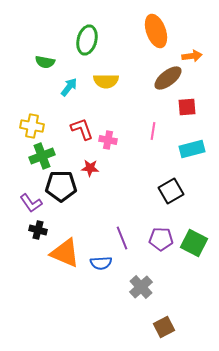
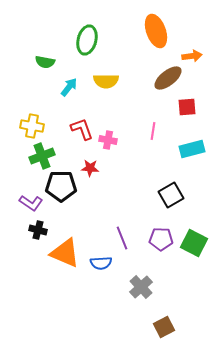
black square: moved 4 px down
purple L-shape: rotated 20 degrees counterclockwise
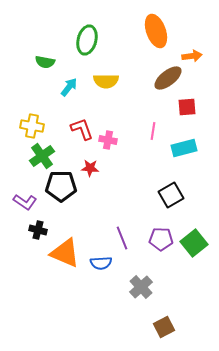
cyan rectangle: moved 8 px left, 1 px up
green cross: rotated 15 degrees counterclockwise
purple L-shape: moved 6 px left, 1 px up
green square: rotated 24 degrees clockwise
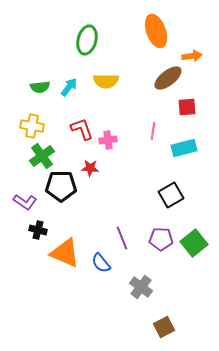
green semicircle: moved 5 px left, 25 px down; rotated 18 degrees counterclockwise
pink cross: rotated 18 degrees counterclockwise
blue semicircle: rotated 55 degrees clockwise
gray cross: rotated 10 degrees counterclockwise
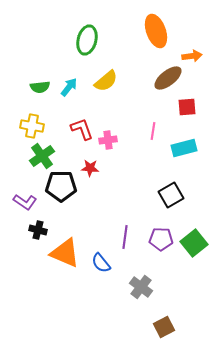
yellow semicircle: rotated 40 degrees counterclockwise
purple line: moved 3 px right, 1 px up; rotated 30 degrees clockwise
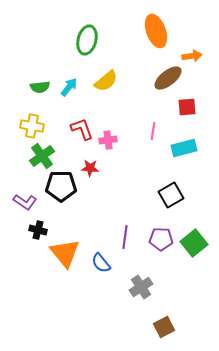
orange triangle: rotated 28 degrees clockwise
gray cross: rotated 20 degrees clockwise
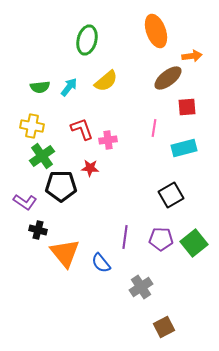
pink line: moved 1 px right, 3 px up
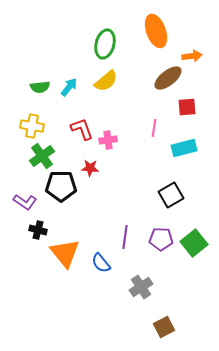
green ellipse: moved 18 px right, 4 px down
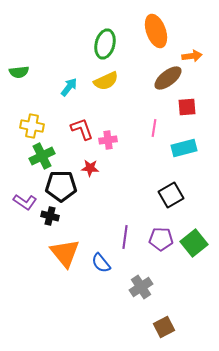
yellow semicircle: rotated 15 degrees clockwise
green semicircle: moved 21 px left, 15 px up
green cross: rotated 10 degrees clockwise
black cross: moved 12 px right, 14 px up
